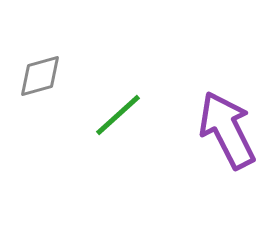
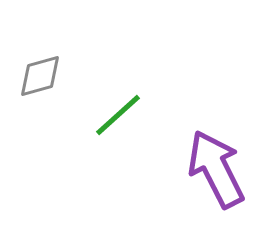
purple arrow: moved 11 px left, 39 px down
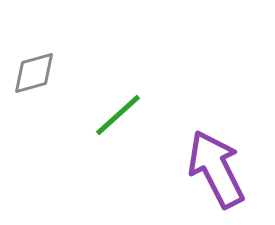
gray diamond: moved 6 px left, 3 px up
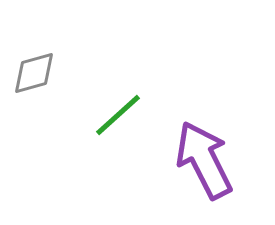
purple arrow: moved 12 px left, 9 px up
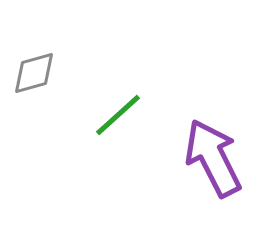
purple arrow: moved 9 px right, 2 px up
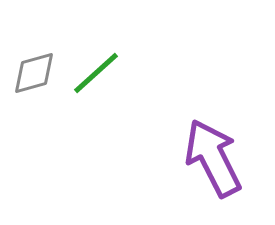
green line: moved 22 px left, 42 px up
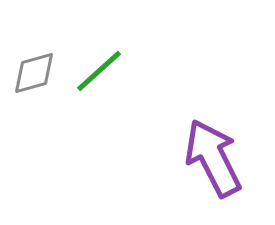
green line: moved 3 px right, 2 px up
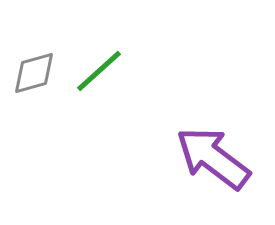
purple arrow: rotated 26 degrees counterclockwise
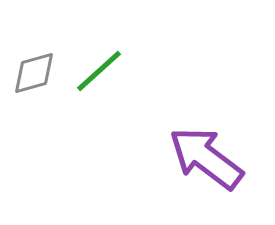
purple arrow: moved 7 px left
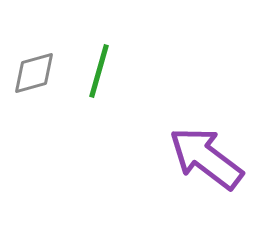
green line: rotated 32 degrees counterclockwise
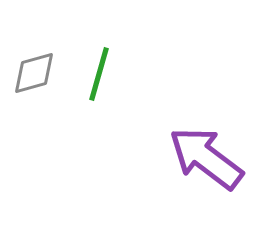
green line: moved 3 px down
